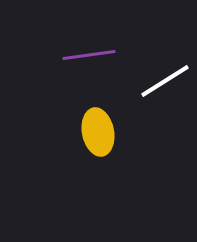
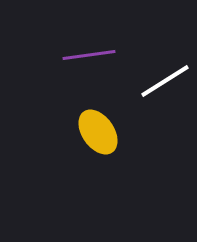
yellow ellipse: rotated 24 degrees counterclockwise
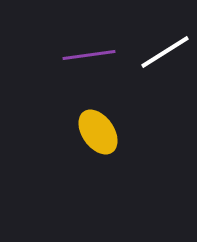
white line: moved 29 px up
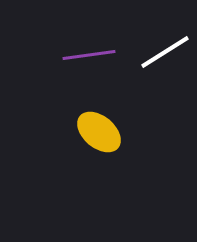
yellow ellipse: moved 1 px right; rotated 15 degrees counterclockwise
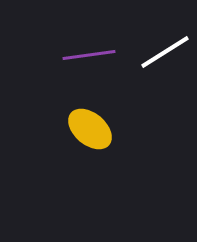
yellow ellipse: moved 9 px left, 3 px up
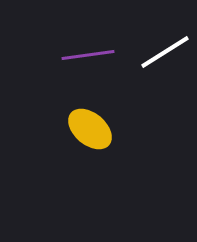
purple line: moved 1 px left
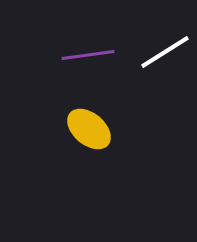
yellow ellipse: moved 1 px left
